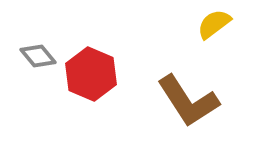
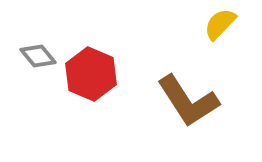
yellow semicircle: moved 6 px right; rotated 9 degrees counterclockwise
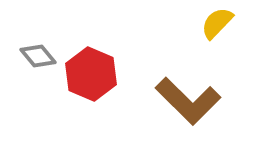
yellow semicircle: moved 3 px left, 1 px up
brown L-shape: rotated 12 degrees counterclockwise
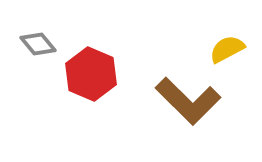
yellow semicircle: moved 10 px right, 26 px down; rotated 18 degrees clockwise
gray diamond: moved 12 px up
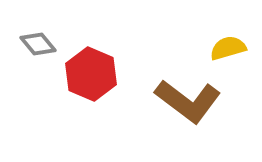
yellow semicircle: moved 1 px right, 1 px up; rotated 12 degrees clockwise
brown L-shape: rotated 8 degrees counterclockwise
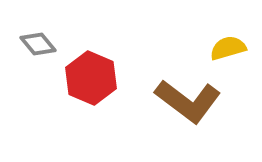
red hexagon: moved 4 px down
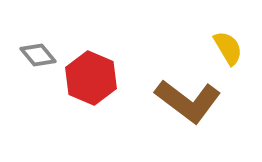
gray diamond: moved 11 px down
yellow semicircle: rotated 75 degrees clockwise
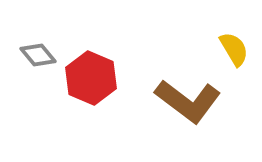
yellow semicircle: moved 6 px right, 1 px down
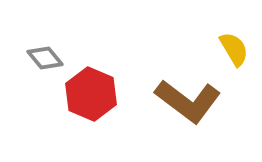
gray diamond: moved 7 px right, 3 px down
red hexagon: moved 16 px down
